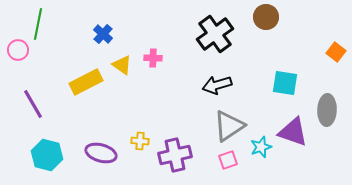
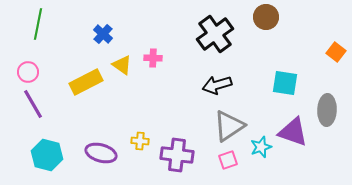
pink circle: moved 10 px right, 22 px down
purple cross: moved 2 px right; rotated 20 degrees clockwise
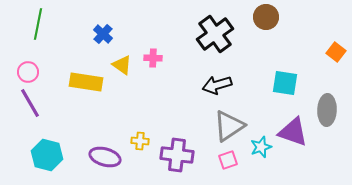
yellow rectangle: rotated 36 degrees clockwise
purple line: moved 3 px left, 1 px up
purple ellipse: moved 4 px right, 4 px down
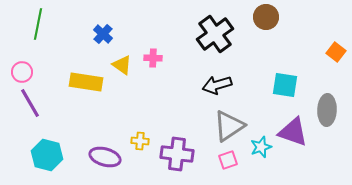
pink circle: moved 6 px left
cyan square: moved 2 px down
purple cross: moved 1 px up
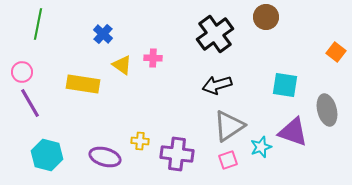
yellow rectangle: moved 3 px left, 2 px down
gray ellipse: rotated 16 degrees counterclockwise
